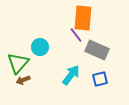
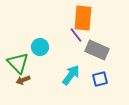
green triangle: rotated 25 degrees counterclockwise
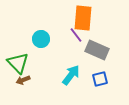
cyan circle: moved 1 px right, 8 px up
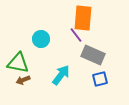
gray rectangle: moved 4 px left, 5 px down
green triangle: rotated 35 degrees counterclockwise
cyan arrow: moved 10 px left
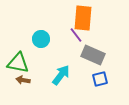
brown arrow: rotated 32 degrees clockwise
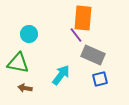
cyan circle: moved 12 px left, 5 px up
brown arrow: moved 2 px right, 8 px down
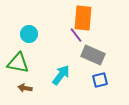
blue square: moved 1 px down
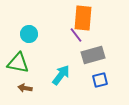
gray rectangle: rotated 40 degrees counterclockwise
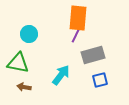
orange rectangle: moved 5 px left
purple line: rotated 63 degrees clockwise
brown arrow: moved 1 px left, 1 px up
